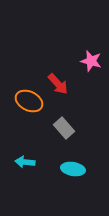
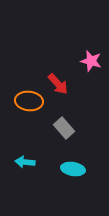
orange ellipse: rotated 20 degrees counterclockwise
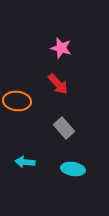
pink star: moved 30 px left, 13 px up
orange ellipse: moved 12 px left
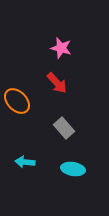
red arrow: moved 1 px left, 1 px up
orange ellipse: rotated 40 degrees clockwise
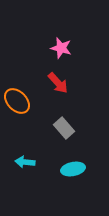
red arrow: moved 1 px right
cyan ellipse: rotated 20 degrees counterclockwise
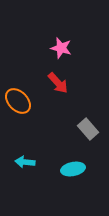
orange ellipse: moved 1 px right
gray rectangle: moved 24 px right, 1 px down
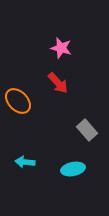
gray rectangle: moved 1 px left, 1 px down
